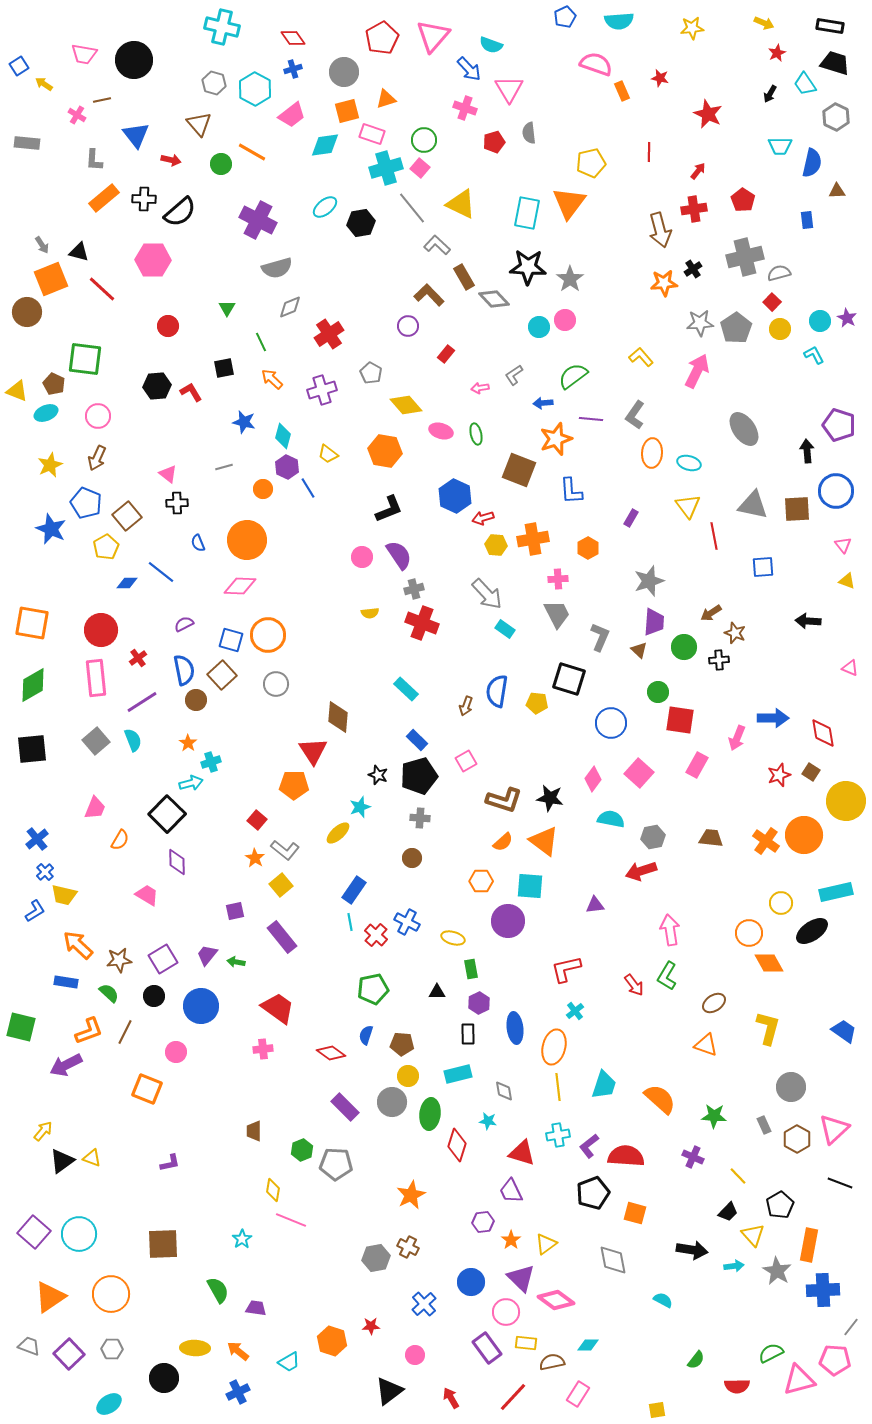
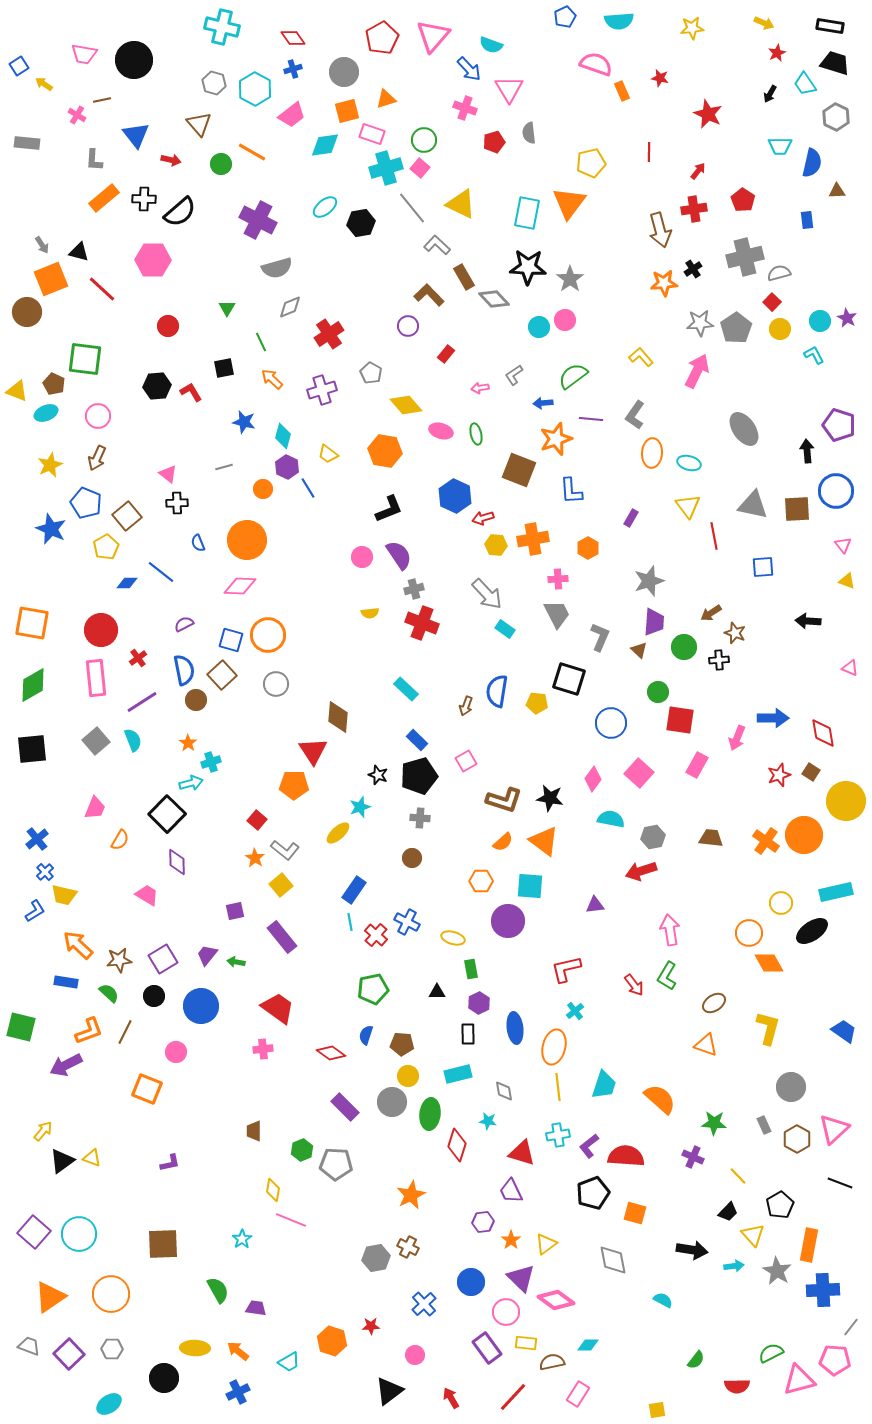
green star at (714, 1116): moved 7 px down
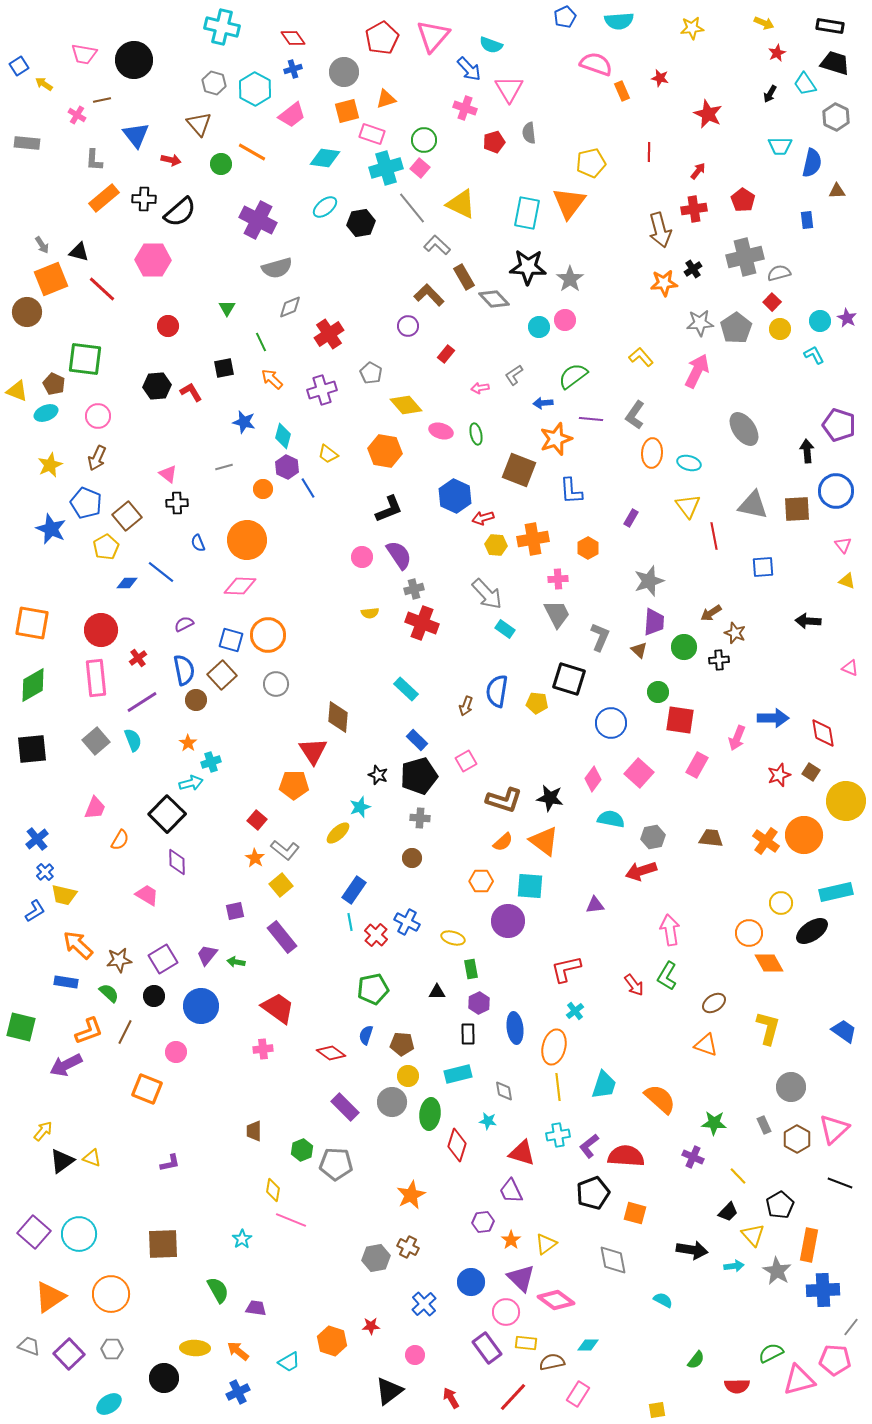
cyan diamond at (325, 145): moved 13 px down; rotated 16 degrees clockwise
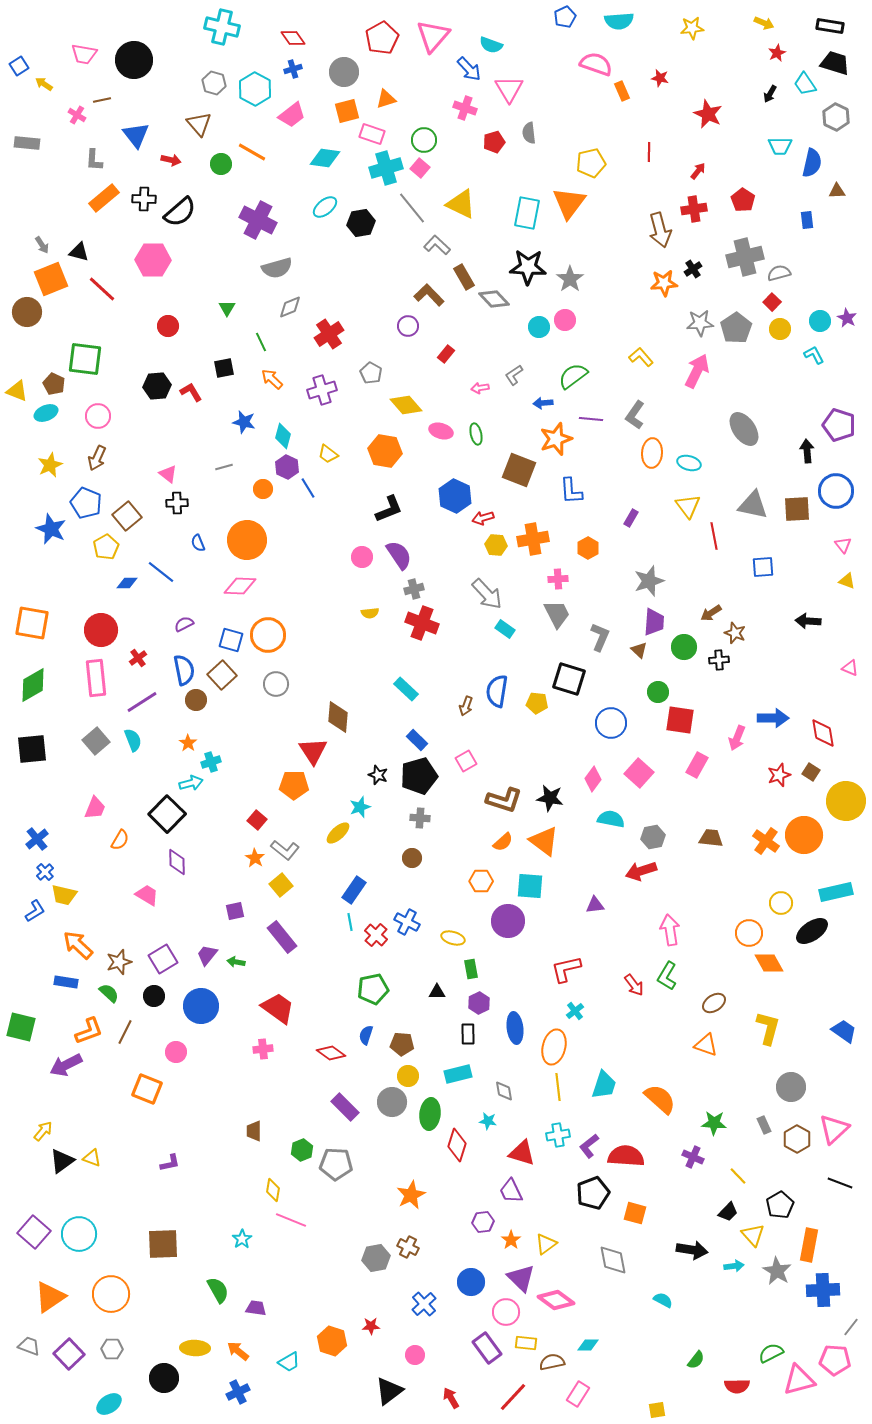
brown star at (119, 960): moved 2 px down; rotated 10 degrees counterclockwise
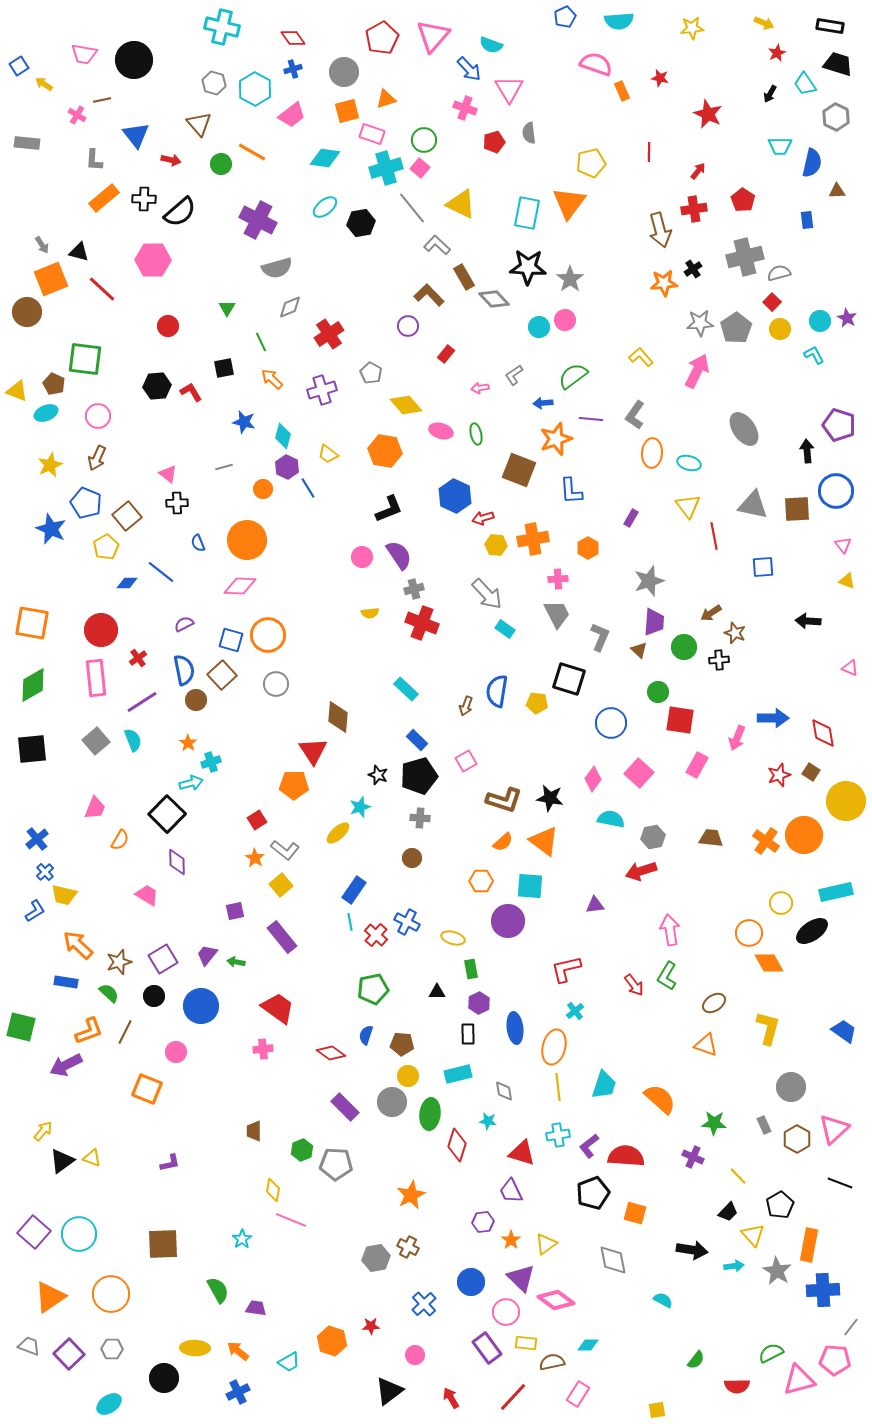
black trapezoid at (835, 63): moved 3 px right, 1 px down
red square at (257, 820): rotated 18 degrees clockwise
